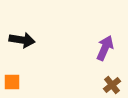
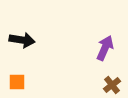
orange square: moved 5 px right
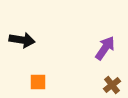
purple arrow: rotated 10 degrees clockwise
orange square: moved 21 px right
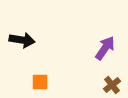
orange square: moved 2 px right
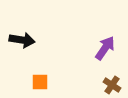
brown cross: rotated 18 degrees counterclockwise
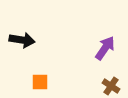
brown cross: moved 1 px left, 1 px down
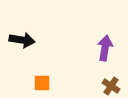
purple arrow: rotated 25 degrees counterclockwise
orange square: moved 2 px right, 1 px down
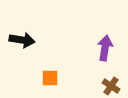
orange square: moved 8 px right, 5 px up
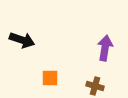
black arrow: rotated 10 degrees clockwise
brown cross: moved 16 px left; rotated 18 degrees counterclockwise
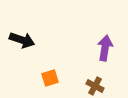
orange square: rotated 18 degrees counterclockwise
brown cross: rotated 12 degrees clockwise
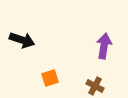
purple arrow: moved 1 px left, 2 px up
